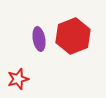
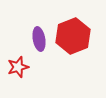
red star: moved 12 px up
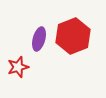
purple ellipse: rotated 25 degrees clockwise
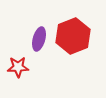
red star: rotated 15 degrees clockwise
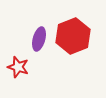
red star: rotated 20 degrees clockwise
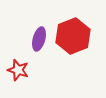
red star: moved 3 px down
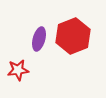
red star: rotated 25 degrees counterclockwise
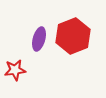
red star: moved 3 px left
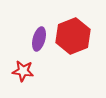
red star: moved 8 px right, 1 px down; rotated 15 degrees clockwise
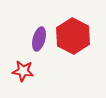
red hexagon: rotated 12 degrees counterclockwise
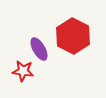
purple ellipse: moved 10 px down; rotated 45 degrees counterclockwise
